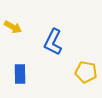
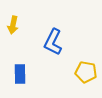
yellow arrow: moved 2 px up; rotated 72 degrees clockwise
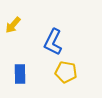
yellow arrow: rotated 30 degrees clockwise
yellow pentagon: moved 20 px left
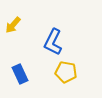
blue rectangle: rotated 24 degrees counterclockwise
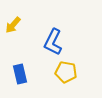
blue rectangle: rotated 12 degrees clockwise
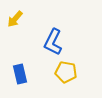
yellow arrow: moved 2 px right, 6 px up
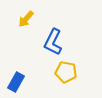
yellow arrow: moved 11 px right
blue rectangle: moved 4 px left, 8 px down; rotated 42 degrees clockwise
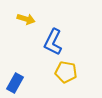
yellow arrow: rotated 114 degrees counterclockwise
blue rectangle: moved 1 px left, 1 px down
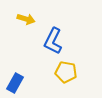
blue L-shape: moved 1 px up
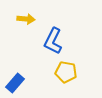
yellow arrow: rotated 12 degrees counterclockwise
blue rectangle: rotated 12 degrees clockwise
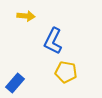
yellow arrow: moved 3 px up
